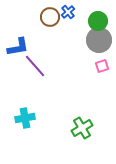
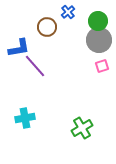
brown circle: moved 3 px left, 10 px down
blue L-shape: moved 1 px right, 1 px down
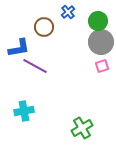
brown circle: moved 3 px left
gray circle: moved 2 px right, 2 px down
purple line: rotated 20 degrees counterclockwise
cyan cross: moved 1 px left, 7 px up
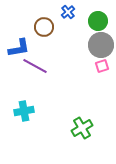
gray circle: moved 3 px down
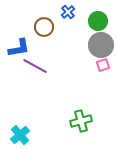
pink square: moved 1 px right, 1 px up
cyan cross: moved 4 px left, 24 px down; rotated 30 degrees counterclockwise
green cross: moved 1 px left, 7 px up; rotated 15 degrees clockwise
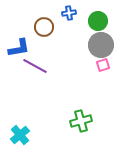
blue cross: moved 1 px right, 1 px down; rotated 32 degrees clockwise
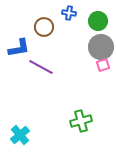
blue cross: rotated 16 degrees clockwise
gray circle: moved 2 px down
purple line: moved 6 px right, 1 px down
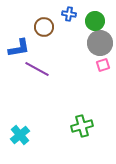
blue cross: moved 1 px down
green circle: moved 3 px left
gray circle: moved 1 px left, 4 px up
purple line: moved 4 px left, 2 px down
green cross: moved 1 px right, 5 px down
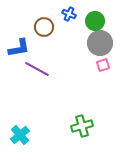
blue cross: rotated 16 degrees clockwise
